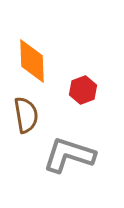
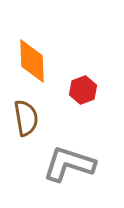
brown semicircle: moved 3 px down
gray L-shape: moved 9 px down
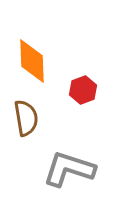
gray L-shape: moved 5 px down
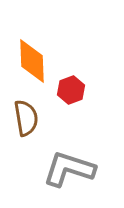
red hexagon: moved 12 px left
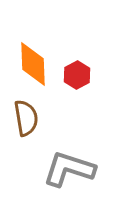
orange diamond: moved 1 px right, 3 px down
red hexagon: moved 6 px right, 15 px up; rotated 8 degrees counterclockwise
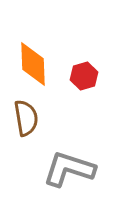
red hexagon: moved 7 px right, 1 px down; rotated 12 degrees clockwise
